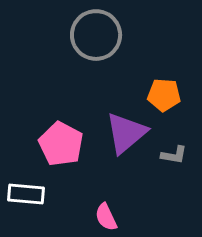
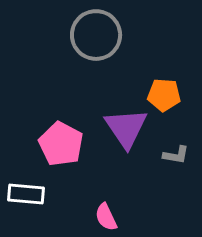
purple triangle: moved 5 px up; rotated 24 degrees counterclockwise
gray L-shape: moved 2 px right
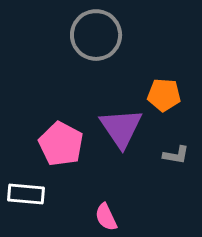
purple triangle: moved 5 px left
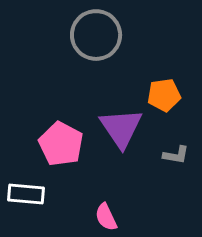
orange pentagon: rotated 12 degrees counterclockwise
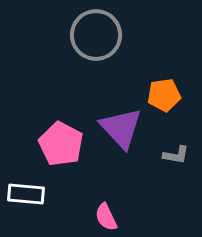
purple triangle: rotated 9 degrees counterclockwise
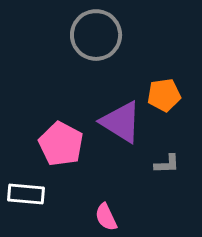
purple triangle: moved 6 px up; rotated 15 degrees counterclockwise
gray L-shape: moved 9 px left, 9 px down; rotated 12 degrees counterclockwise
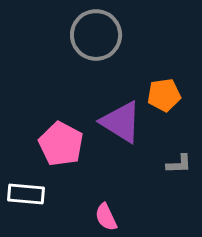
gray L-shape: moved 12 px right
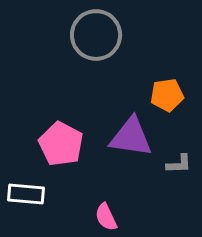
orange pentagon: moved 3 px right
purple triangle: moved 10 px right, 15 px down; rotated 24 degrees counterclockwise
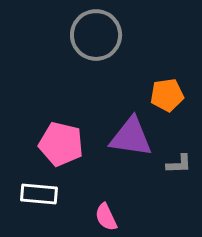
pink pentagon: rotated 15 degrees counterclockwise
white rectangle: moved 13 px right
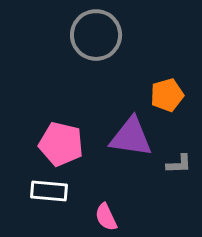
orange pentagon: rotated 8 degrees counterclockwise
white rectangle: moved 10 px right, 3 px up
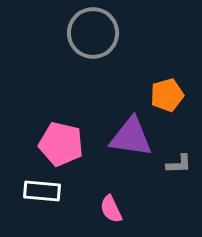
gray circle: moved 3 px left, 2 px up
white rectangle: moved 7 px left
pink semicircle: moved 5 px right, 8 px up
